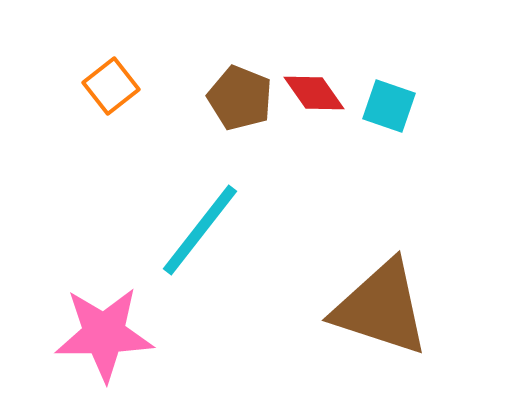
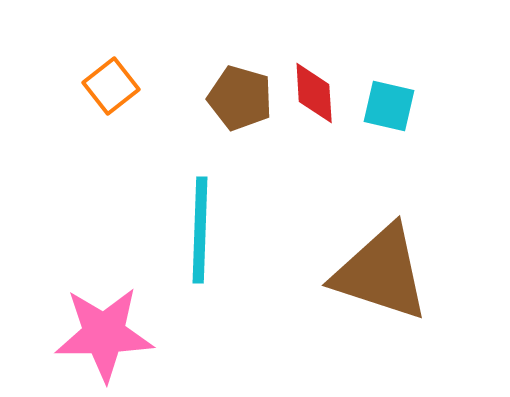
red diamond: rotated 32 degrees clockwise
brown pentagon: rotated 6 degrees counterclockwise
cyan square: rotated 6 degrees counterclockwise
cyan line: rotated 36 degrees counterclockwise
brown triangle: moved 35 px up
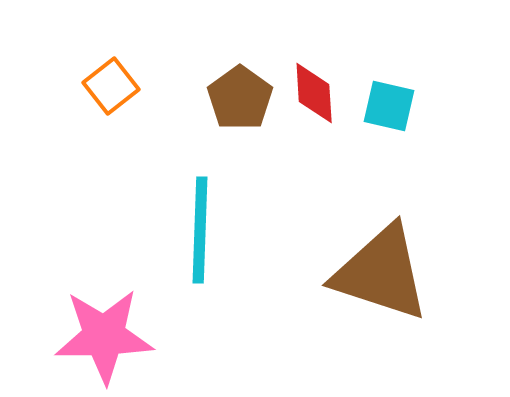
brown pentagon: rotated 20 degrees clockwise
pink star: moved 2 px down
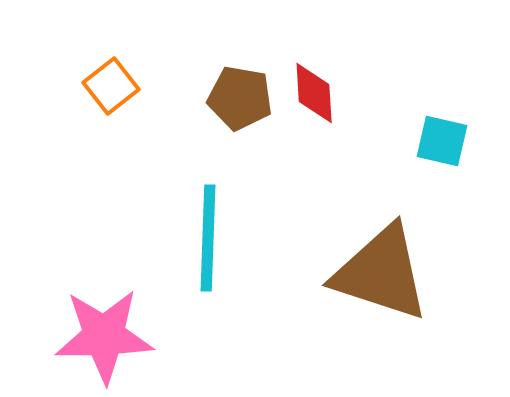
brown pentagon: rotated 26 degrees counterclockwise
cyan square: moved 53 px right, 35 px down
cyan line: moved 8 px right, 8 px down
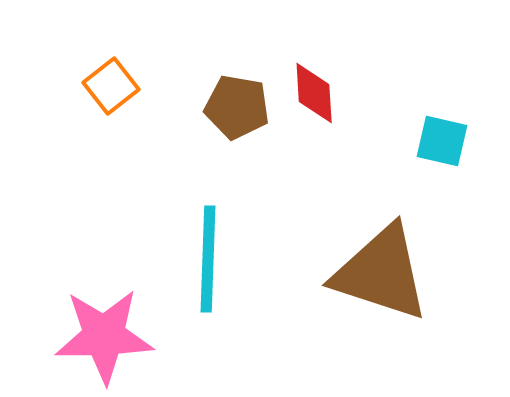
brown pentagon: moved 3 px left, 9 px down
cyan line: moved 21 px down
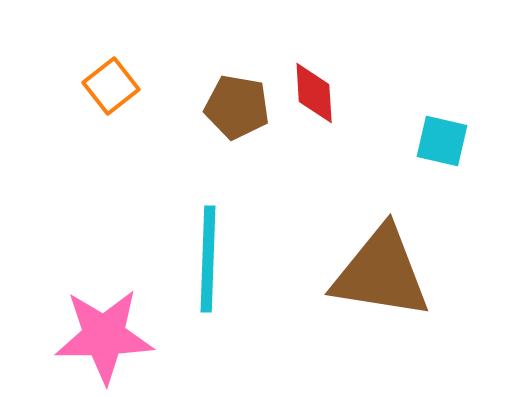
brown triangle: rotated 9 degrees counterclockwise
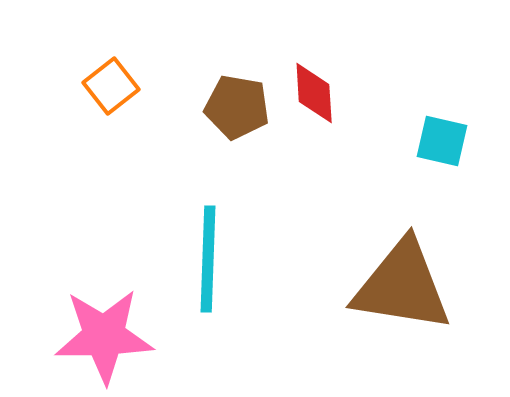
brown triangle: moved 21 px right, 13 px down
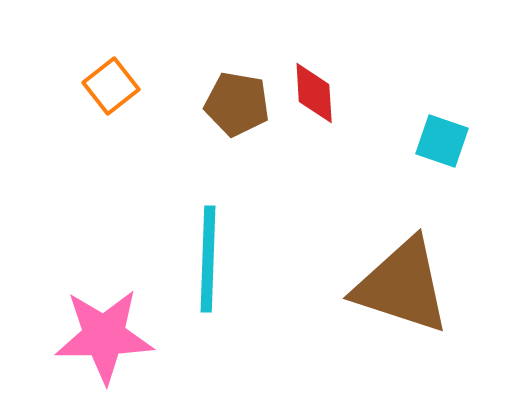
brown pentagon: moved 3 px up
cyan square: rotated 6 degrees clockwise
brown triangle: rotated 9 degrees clockwise
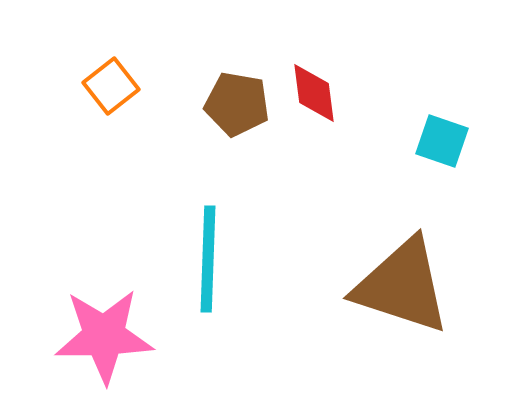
red diamond: rotated 4 degrees counterclockwise
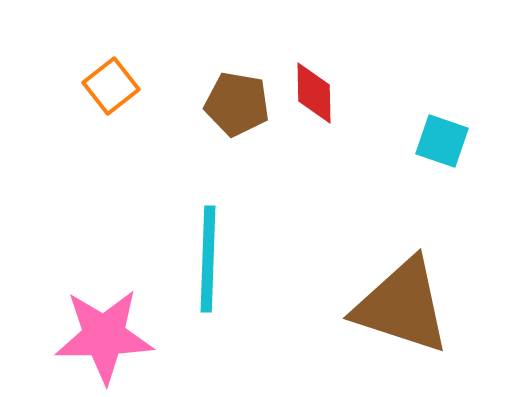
red diamond: rotated 6 degrees clockwise
brown triangle: moved 20 px down
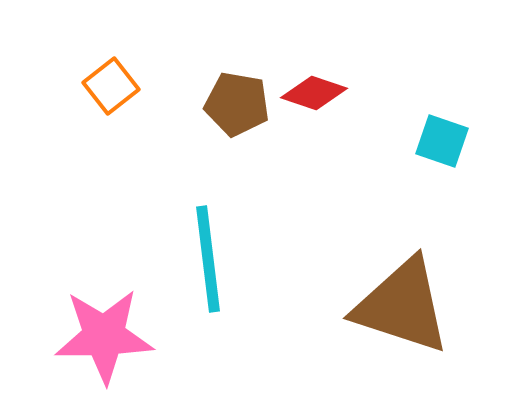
red diamond: rotated 70 degrees counterclockwise
cyan line: rotated 9 degrees counterclockwise
